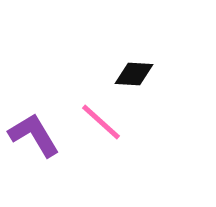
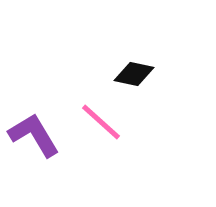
black diamond: rotated 9 degrees clockwise
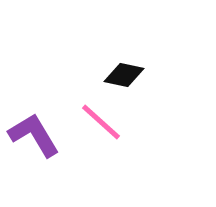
black diamond: moved 10 px left, 1 px down
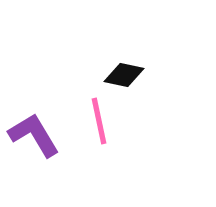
pink line: moved 2 px left, 1 px up; rotated 36 degrees clockwise
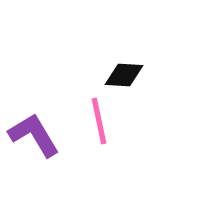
black diamond: rotated 9 degrees counterclockwise
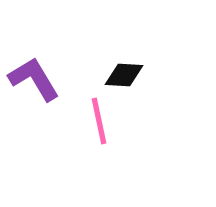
purple L-shape: moved 56 px up
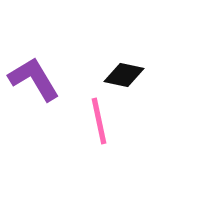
black diamond: rotated 9 degrees clockwise
